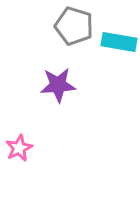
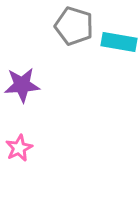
purple star: moved 36 px left
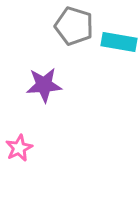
purple star: moved 22 px right
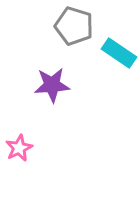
cyan rectangle: moved 11 px down; rotated 24 degrees clockwise
purple star: moved 8 px right
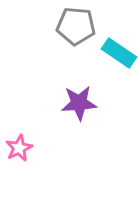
gray pentagon: moved 2 px right; rotated 12 degrees counterclockwise
purple star: moved 27 px right, 18 px down
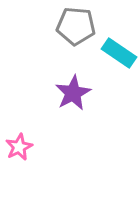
purple star: moved 6 px left, 10 px up; rotated 24 degrees counterclockwise
pink star: moved 1 px up
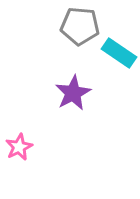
gray pentagon: moved 4 px right
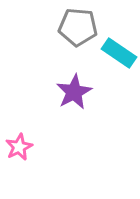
gray pentagon: moved 2 px left, 1 px down
purple star: moved 1 px right, 1 px up
